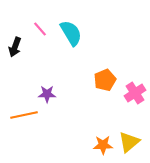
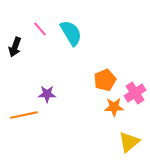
orange star: moved 11 px right, 38 px up
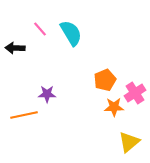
black arrow: moved 1 px down; rotated 72 degrees clockwise
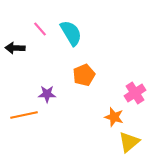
orange pentagon: moved 21 px left, 5 px up
orange star: moved 10 px down; rotated 18 degrees clockwise
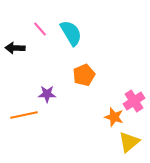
pink cross: moved 1 px left, 8 px down
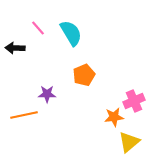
pink line: moved 2 px left, 1 px up
pink cross: rotated 10 degrees clockwise
orange star: rotated 24 degrees counterclockwise
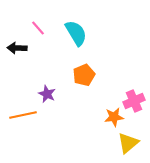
cyan semicircle: moved 5 px right
black arrow: moved 2 px right
purple star: rotated 24 degrees clockwise
orange line: moved 1 px left
yellow triangle: moved 1 px left, 1 px down
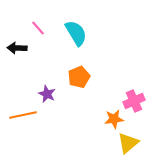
orange pentagon: moved 5 px left, 2 px down
orange star: moved 2 px down
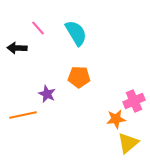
orange pentagon: rotated 25 degrees clockwise
orange star: moved 2 px right
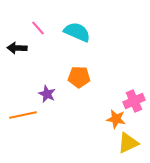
cyan semicircle: moved 1 px right, 1 px up; rotated 36 degrees counterclockwise
orange star: rotated 18 degrees clockwise
yellow triangle: rotated 15 degrees clockwise
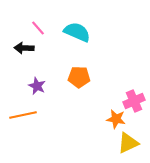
black arrow: moved 7 px right
purple star: moved 10 px left, 8 px up
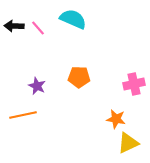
cyan semicircle: moved 4 px left, 13 px up
black arrow: moved 10 px left, 22 px up
pink cross: moved 17 px up; rotated 10 degrees clockwise
